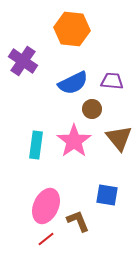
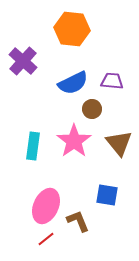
purple cross: rotated 8 degrees clockwise
brown triangle: moved 5 px down
cyan rectangle: moved 3 px left, 1 px down
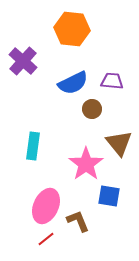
pink star: moved 12 px right, 23 px down
blue square: moved 2 px right, 1 px down
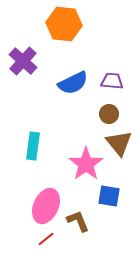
orange hexagon: moved 8 px left, 5 px up
brown circle: moved 17 px right, 5 px down
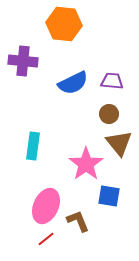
purple cross: rotated 36 degrees counterclockwise
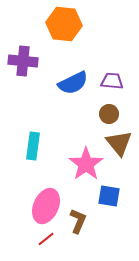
brown L-shape: rotated 45 degrees clockwise
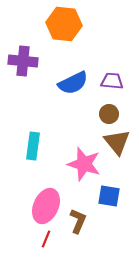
brown triangle: moved 2 px left, 1 px up
pink star: moved 2 px left; rotated 20 degrees counterclockwise
red line: rotated 30 degrees counterclockwise
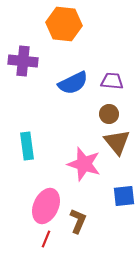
cyan rectangle: moved 6 px left; rotated 16 degrees counterclockwise
blue square: moved 15 px right; rotated 15 degrees counterclockwise
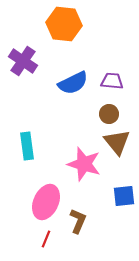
purple cross: rotated 28 degrees clockwise
pink ellipse: moved 4 px up
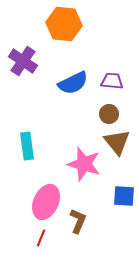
blue square: rotated 10 degrees clockwise
red line: moved 5 px left, 1 px up
